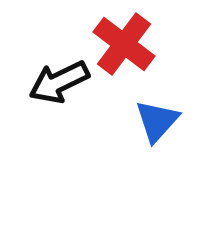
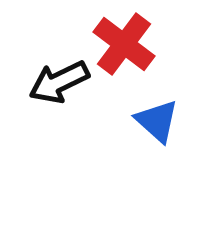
blue triangle: rotated 30 degrees counterclockwise
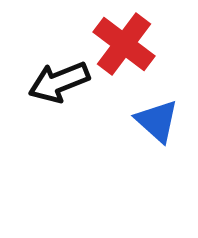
black arrow: rotated 4 degrees clockwise
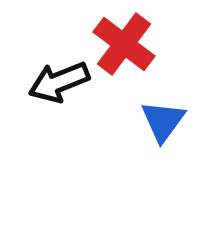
blue triangle: moved 6 px right; rotated 24 degrees clockwise
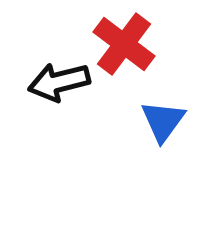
black arrow: rotated 8 degrees clockwise
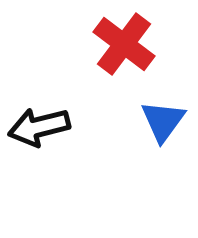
black arrow: moved 20 px left, 45 px down
